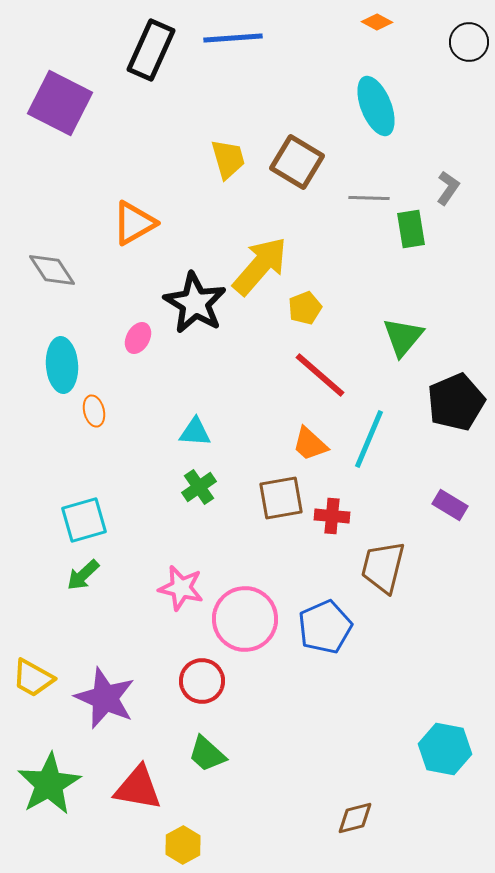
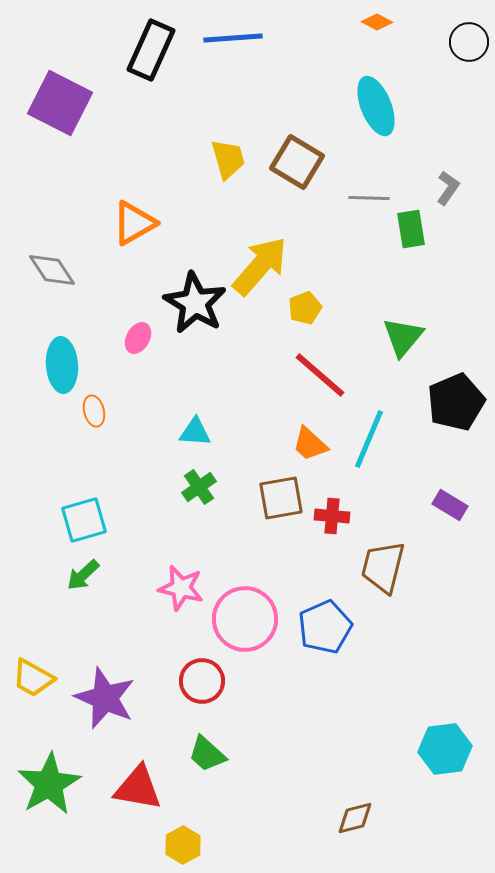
cyan hexagon at (445, 749): rotated 18 degrees counterclockwise
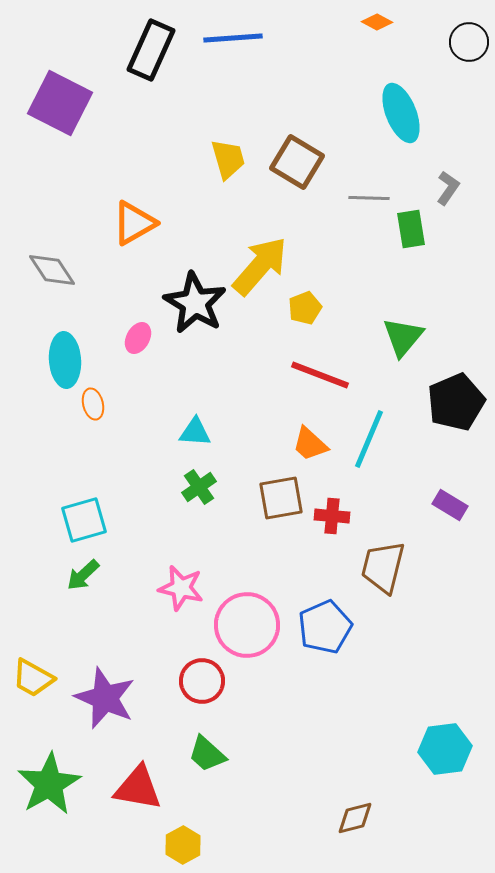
cyan ellipse at (376, 106): moved 25 px right, 7 px down
cyan ellipse at (62, 365): moved 3 px right, 5 px up
red line at (320, 375): rotated 20 degrees counterclockwise
orange ellipse at (94, 411): moved 1 px left, 7 px up
pink circle at (245, 619): moved 2 px right, 6 px down
